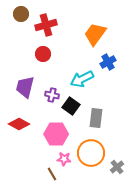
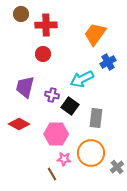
red cross: rotated 15 degrees clockwise
black square: moved 1 px left
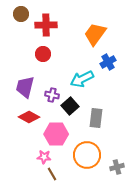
black square: rotated 12 degrees clockwise
red diamond: moved 10 px right, 7 px up
orange circle: moved 4 px left, 2 px down
pink star: moved 20 px left, 2 px up
gray cross: rotated 24 degrees clockwise
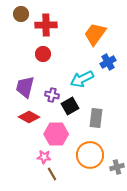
black square: rotated 12 degrees clockwise
orange circle: moved 3 px right
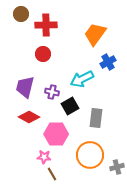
purple cross: moved 3 px up
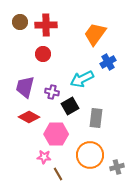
brown circle: moved 1 px left, 8 px down
brown line: moved 6 px right
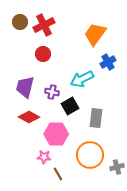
red cross: moved 2 px left; rotated 25 degrees counterclockwise
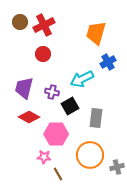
orange trapezoid: moved 1 px right, 1 px up; rotated 20 degrees counterclockwise
purple trapezoid: moved 1 px left, 1 px down
